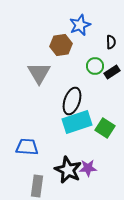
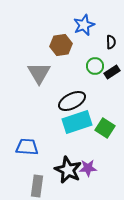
blue star: moved 4 px right
black ellipse: rotated 44 degrees clockwise
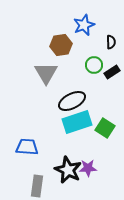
green circle: moved 1 px left, 1 px up
gray triangle: moved 7 px right
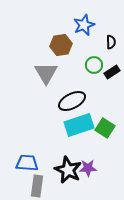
cyan rectangle: moved 2 px right, 3 px down
blue trapezoid: moved 16 px down
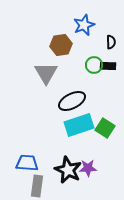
black rectangle: moved 4 px left, 6 px up; rotated 35 degrees clockwise
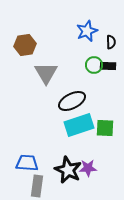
blue star: moved 3 px right, 6 px down
brown hexagon: moved 36 px left
green square: rotated 30 degrees counterclockwise
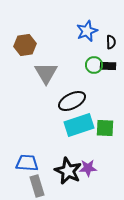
black star: moved 1 px down
gray rectangle: rotated 25 degrees counterclockwise
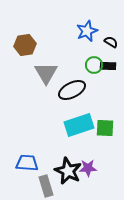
black semicircle: rotated 56 degrees counterclockwise
black ellipse: moved 11 px up
gray rectangle: moved 9 px right
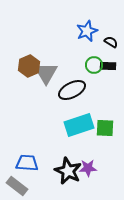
brown hexagon: moved 4 px right, 21 px down; rotated 15 degrees counterclockwise
gray rectangle: moved 29 px left; rotated 35 degrees counterclockwise
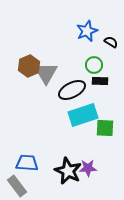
black rectangle: moved 8 px left, 15 px down
cyan rectangle: moved 4 px right, 10 px up
gray rectangle: rotated 15 degrees clockwise
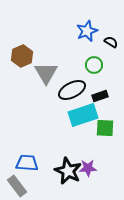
brown hexagon: moved 7 px left, 10 px up
black rectangle: moved 15 px down; rotated 21 degrees counterclockwise
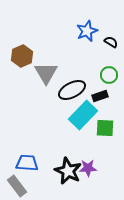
green circle: moved 15 px right, 10 px down
cyan rectangle: rotated 28 degrees counterclockwise
